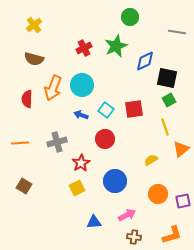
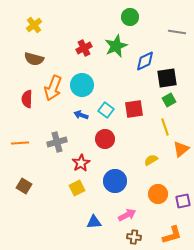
black square: rotated 20 degrees counterclockwise
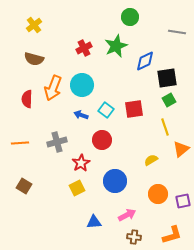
red circle: moved 3 px left, 1 px down
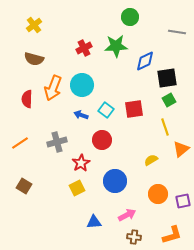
green star: rotated 20 degrees clockwise
orange line: rotated 30 degrees counterclockwise
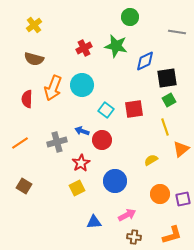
green star: rotated 15 degrees clockwise
blue arrow: moved 1 px right, 16 px down
orange circle: moved 2 px right
purple square: moved 2 px up
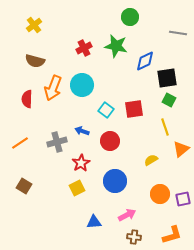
gray line: moved 1 px right, 1 px down
brown semicircle: moved 1 px right, 2 px down
green square: rotated 32 degrees counterclockwise
red circle: moved 8 px right, 1 px down
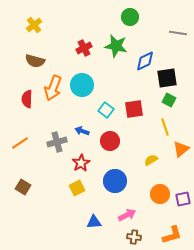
brown square: moved 1 px left, 1 px down
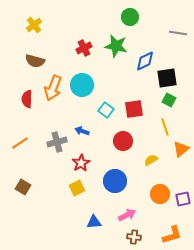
red circle: moved 13 px right
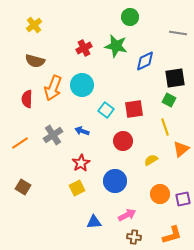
black square: moved 8 px right
gray cross: moved 4 px left, 7 px up; rotated 18 degrees counterclockwise
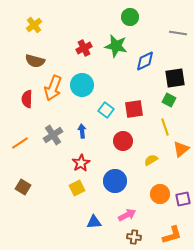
blue arrow: rotated 64 degrees clockwise
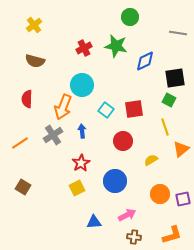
orange arrow: moved 10 px right, 19 px down
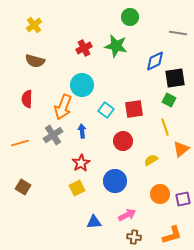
blue diamond: moved 10 px right
orange line: rotated 18 degrees clockwise
